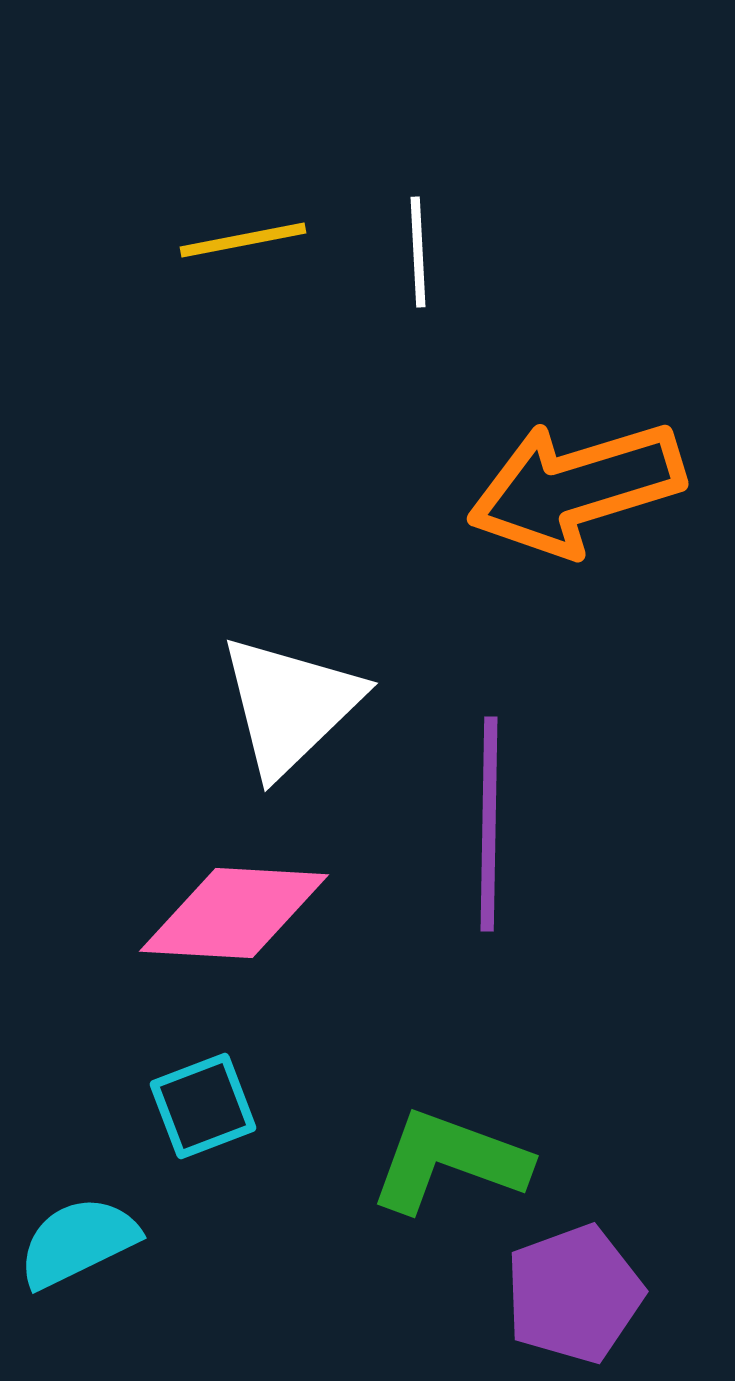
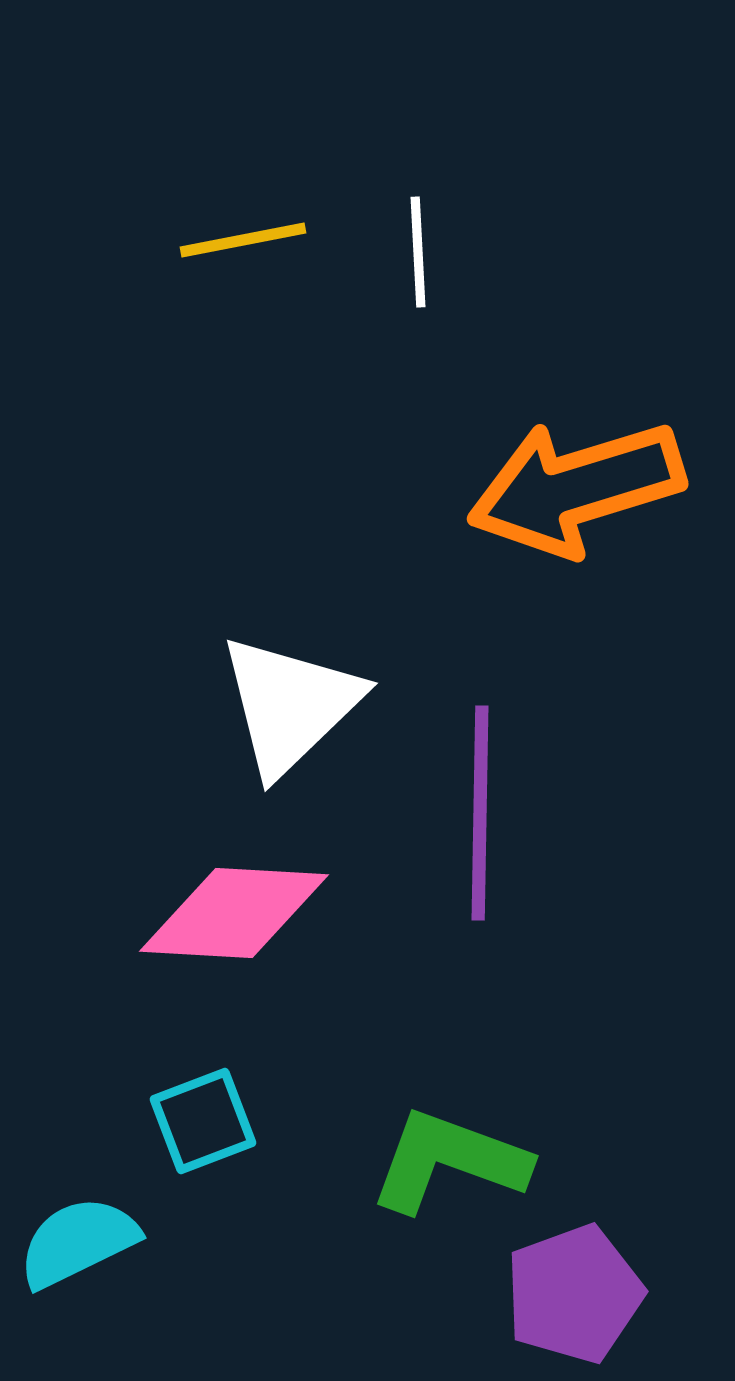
purple line: moved 9 px left, 11 px up
cyan square: moved 15 px down
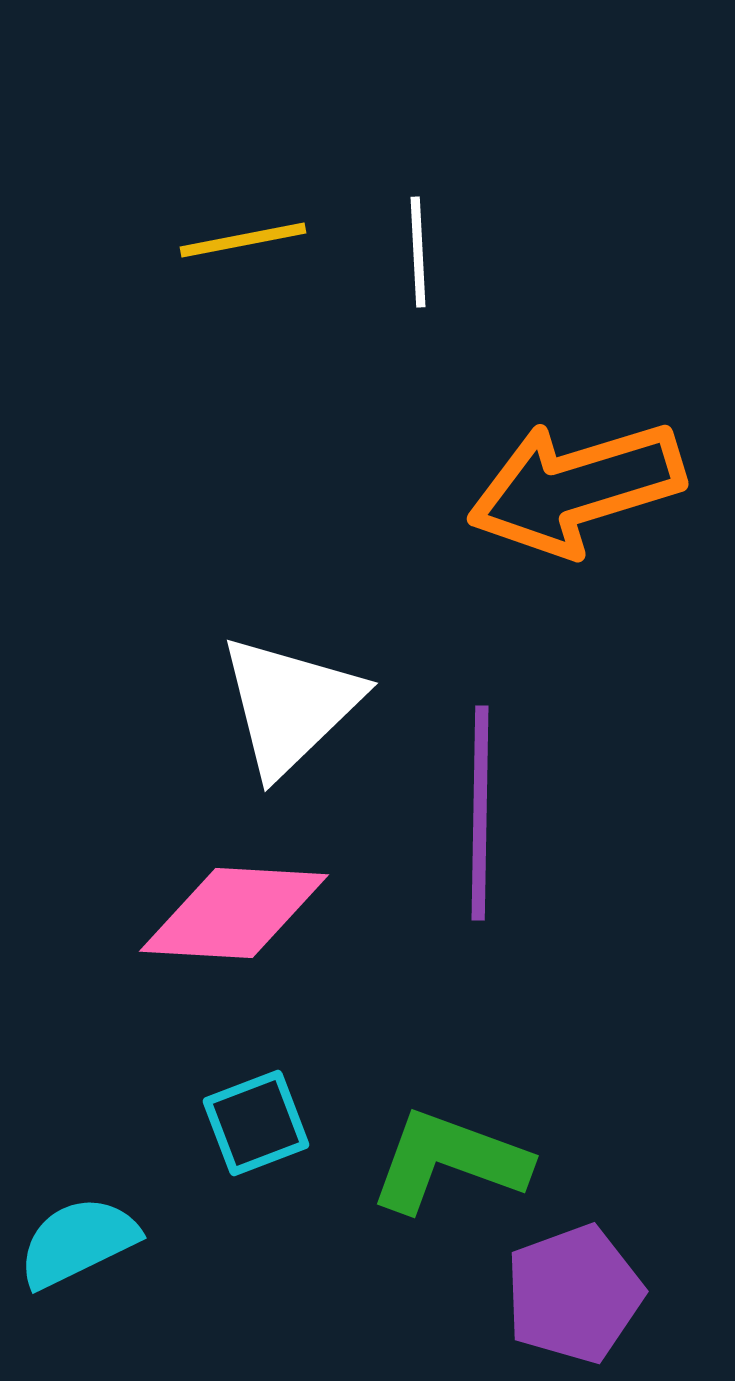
cyan square: moved 53 px right, 2 px down
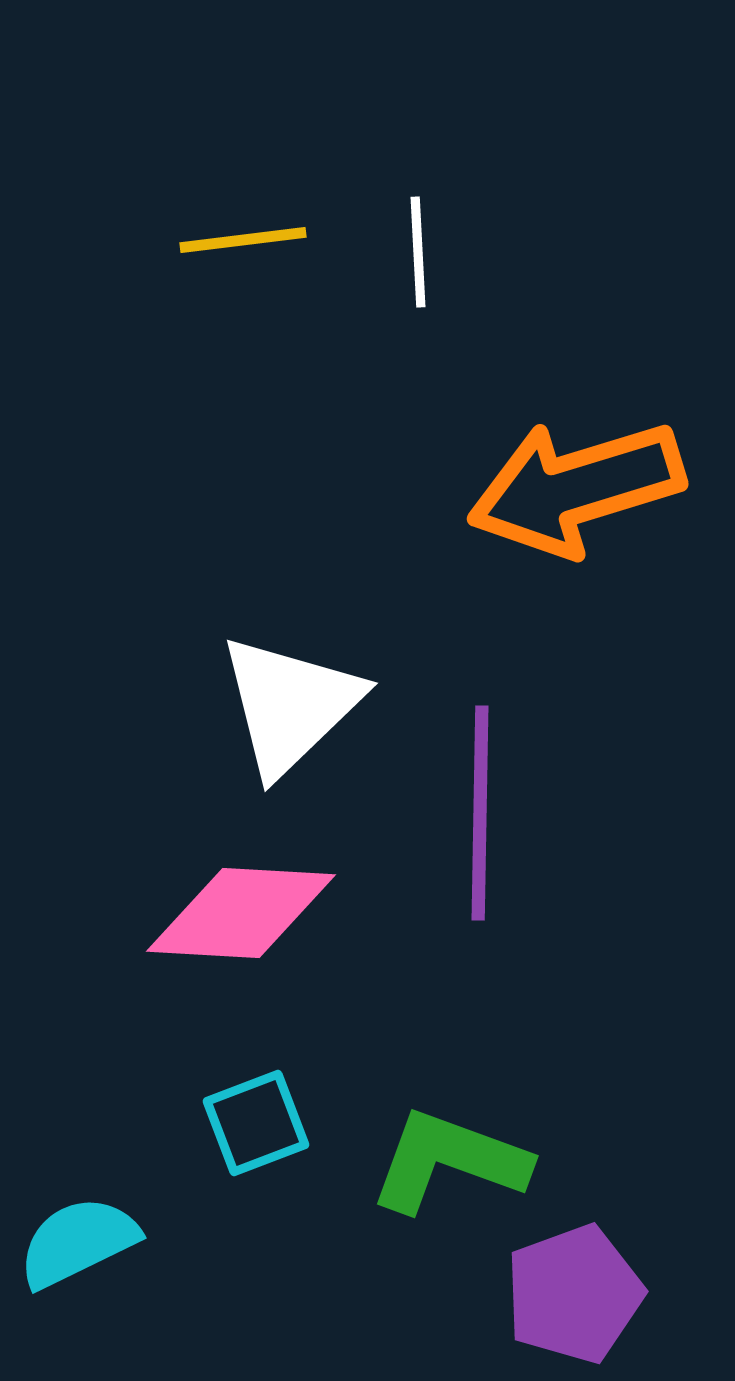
yellow line: rotated 4 degrees clockwise
pink diamond: moved 7 px right
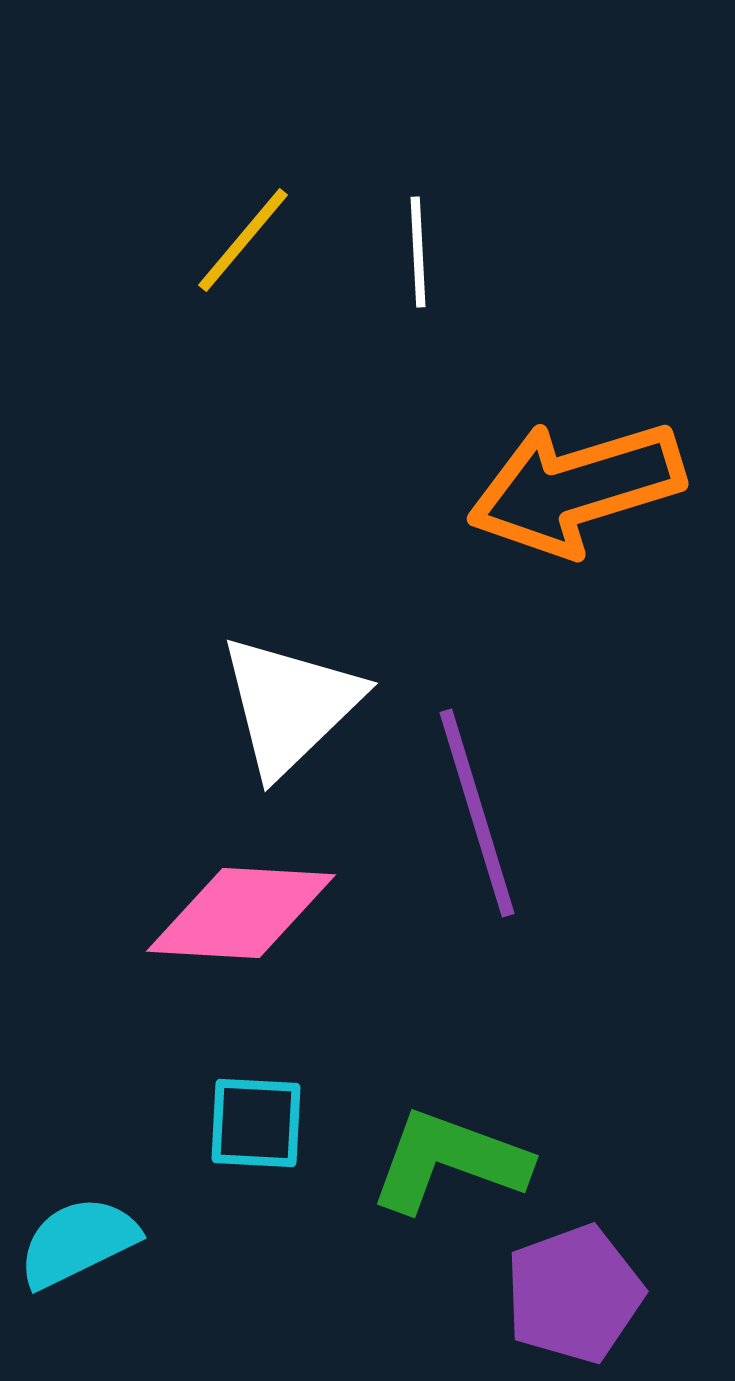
yellow line: rotated 43 degrees counterclockwise
purple line: moved 3 px left; rotated 18 degrees counterclockwise
cyan square: rotated 24 degrees clockwise
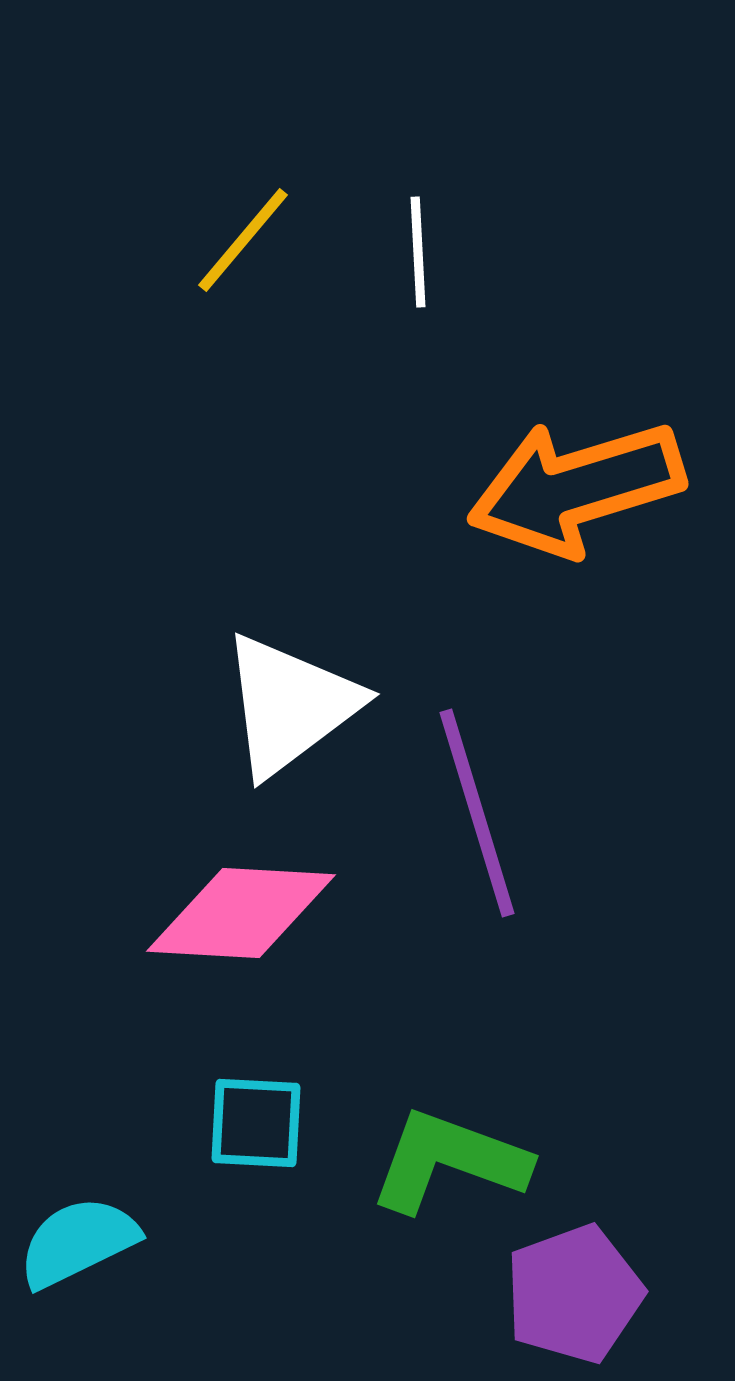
white triangle: rotated 7 degrees clockwise
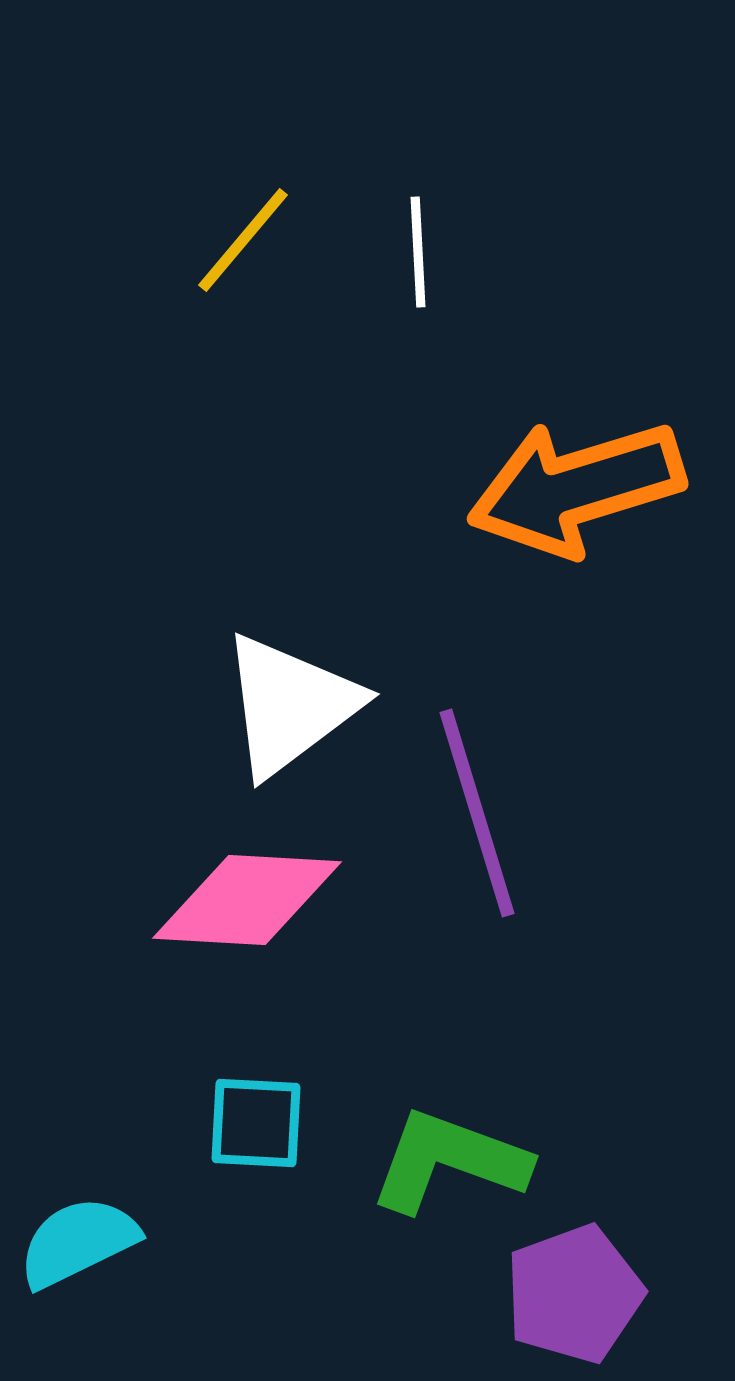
pink diamond: moved 6 px right, 13 px up
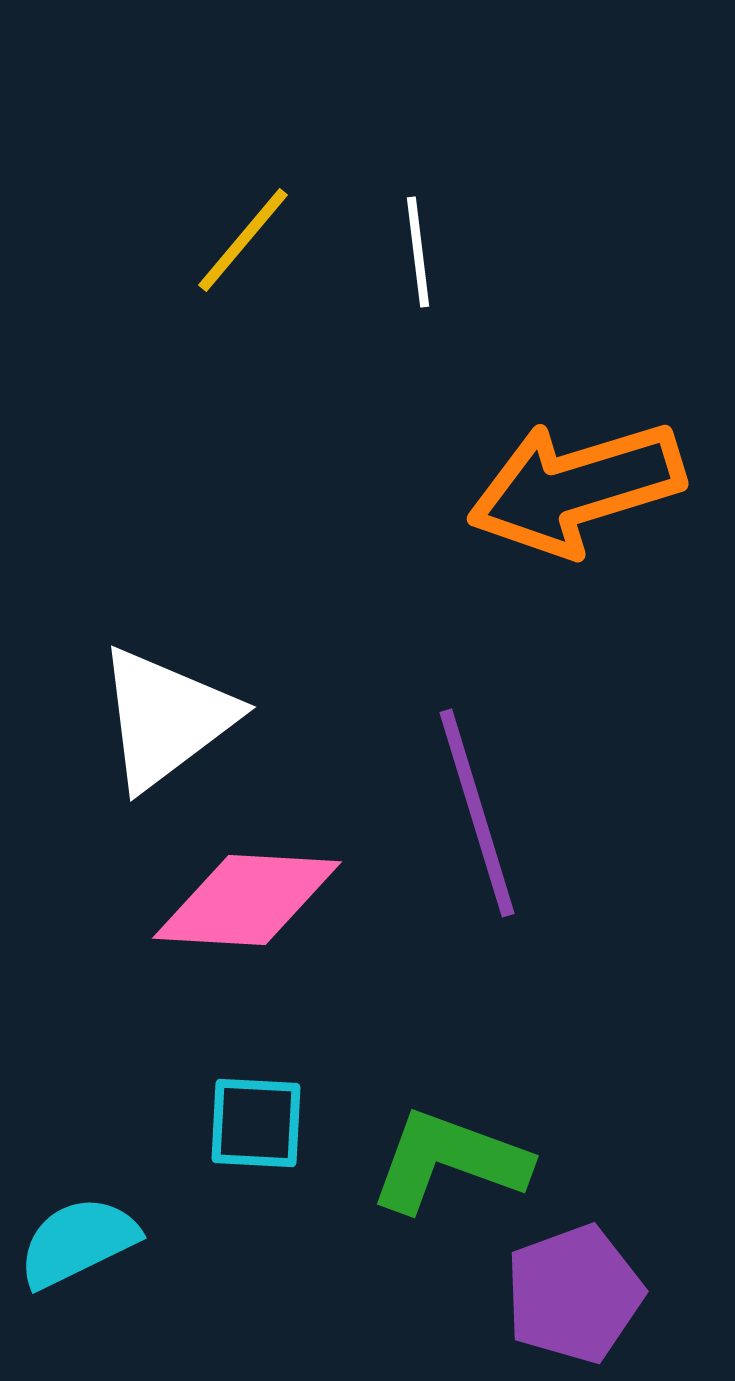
white line: rotated 4 degrees counterclockwise
white triangle: moved 124 px left, 13 px down
